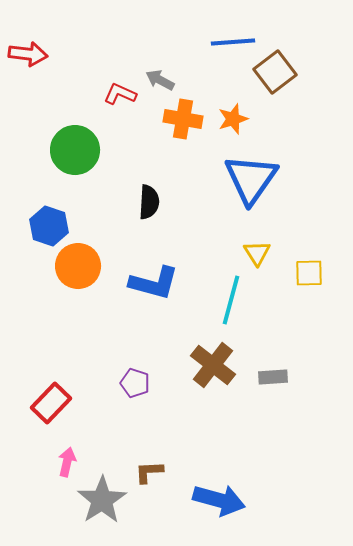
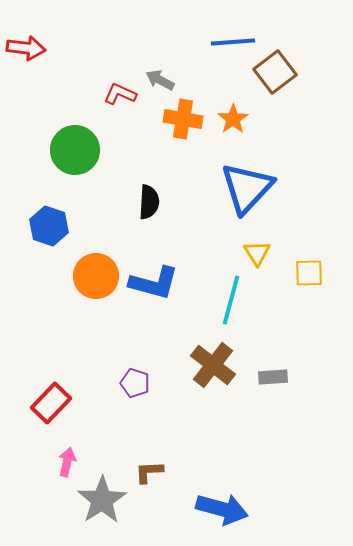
red arrow: moved 2 px left, 6 px up
orange star: rotated 16 degrees counterclockwise
blue triangle: moved 4 px left, 9 px down; rotated 8 degrees clockwise
orange circle: moved 18 px right, 10 px down
blue arrow: moved 3 px right, 9 px down
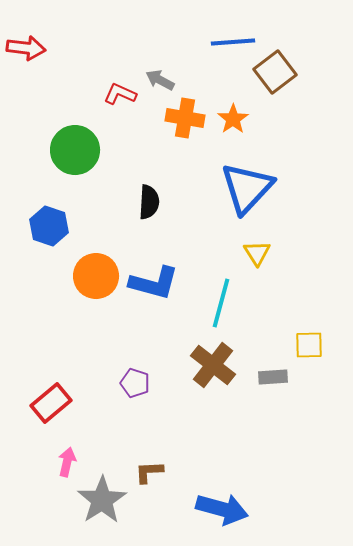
orange cross: moved 2 px right, 1 px up
yellow square: moved 72 px down
cyan line: moved 10 px left, 3 px down
red rectangle: rotated 6 degrees clockwise
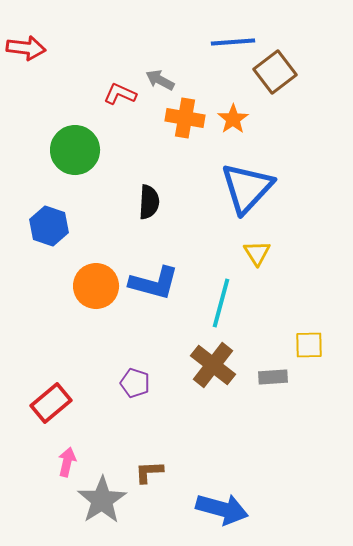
orange circle: moved 10 px down
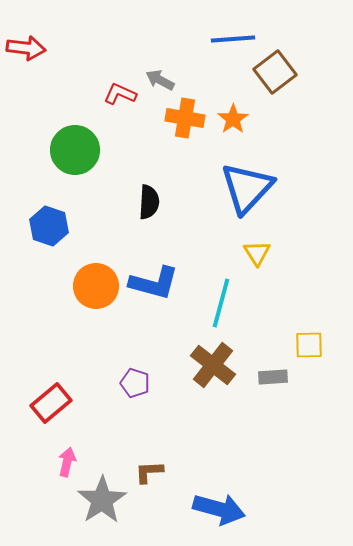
blue line: moved 3 px up
blue arrow: moved 3 px left
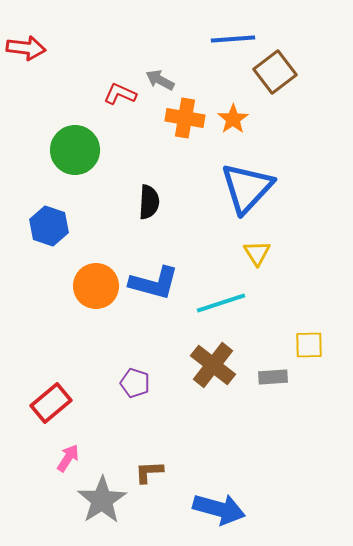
cyan line: rotated 57 degrees clockwise
pink arrow: moved 1 px right, 4 px up; rotated 20 degrees clockwise
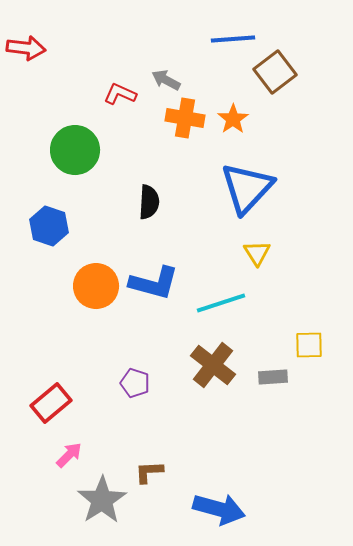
gray arrow: moved 6 px right
pink arrow: moved 1 px right, 3 px up; rotated 12 degrees clockwise
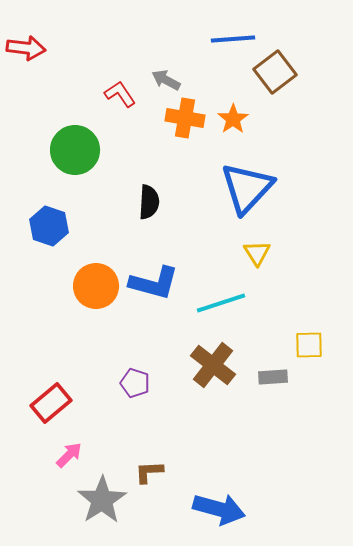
red L-shape: rotated 32 degrees clockwise
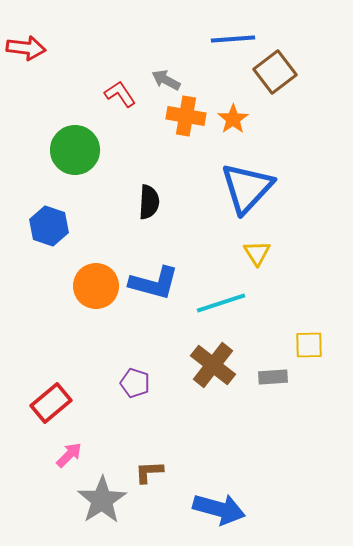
orange cross: moved 1 px right, 2 px up
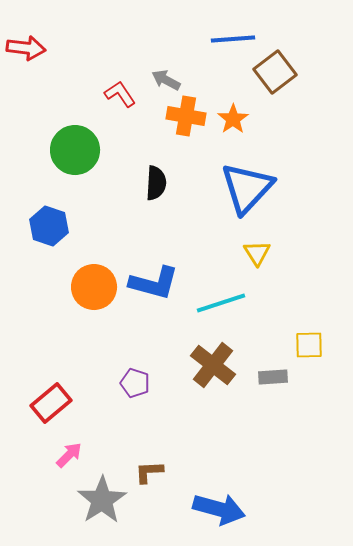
black semicircle: moved 7 px right, 19 px up
orange circle: moved 2 px left, 1 px down
